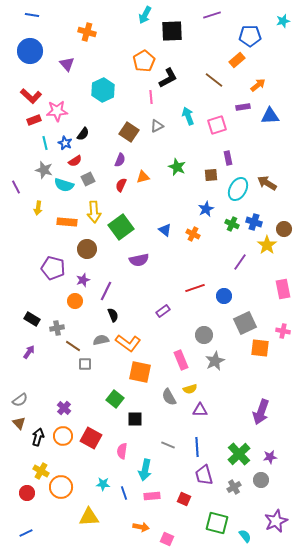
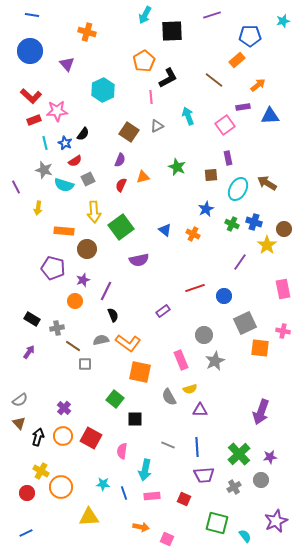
pink square at (217, 125): moved 8 px right; rotated 18 degrees counterclockwise
orange rectangle at (67, 222): moved 3 px left, 9 px down
purple trapezoid at (204, 475): rotated 80 degrees counterclockwise
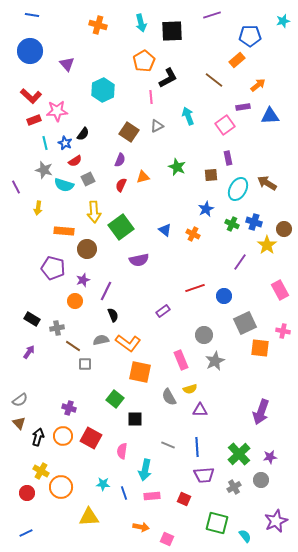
cyan arrow at (145, 15): moved 4 px left, 8 px down; rotated 42 degrees counterclockwise
orange cross at (87, 32): moved 11 px right, 7 px up
pink rectangle at (283, 289): moved 3 px left, 1 px down; rotated 18 degrees counterclockwise
purple cross at (64, 408): moved 5 px right; rotated 24 degrees counterclockwise
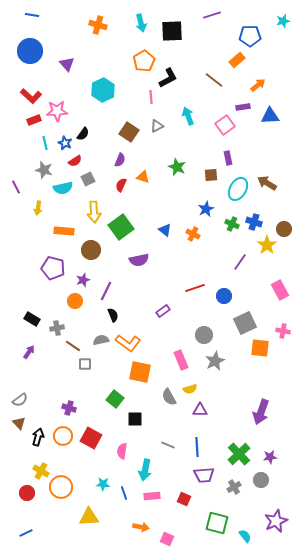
orange triangle at (143, 177): rotated 32 degrees clockwise
cyan semicircle at (64, 185): moved 1 px left, 3 px down; rotated 30 degrees counterclockwise
brown circle at (87, 249): moved 4 px right, 1 px down
